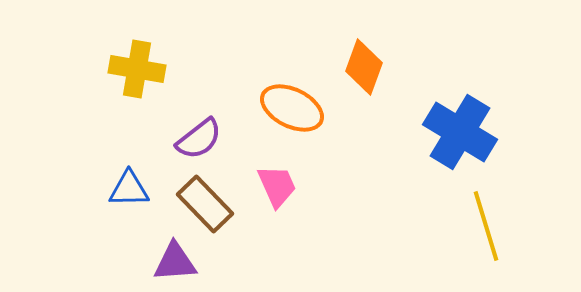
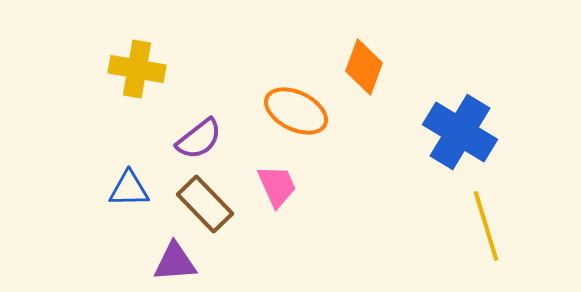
orange ellipse: moved 4 px right, 3 px down
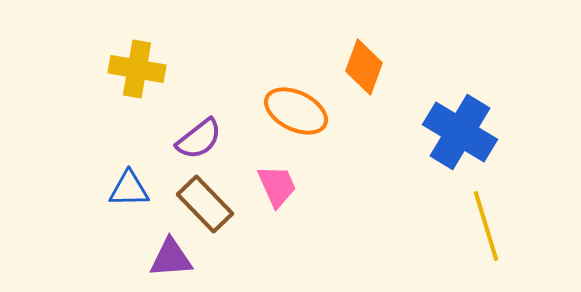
purple triangle: moved 4 px left, 4 px up
